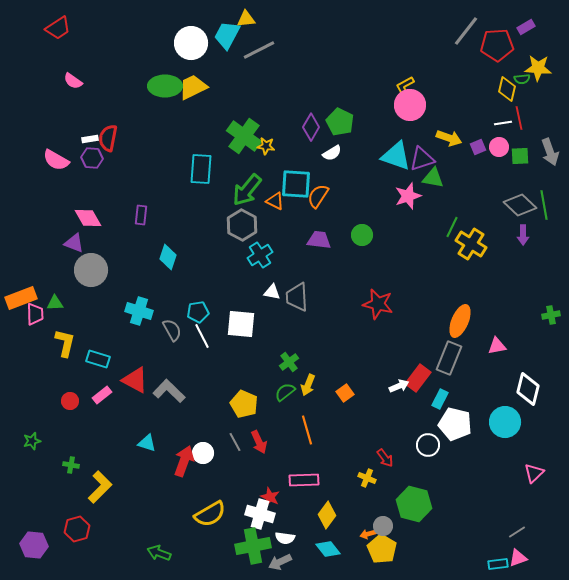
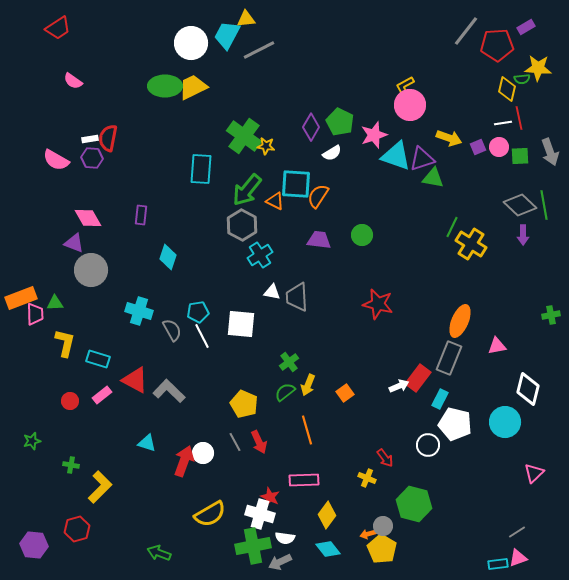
pink star at (408, 196): moved 34 px left, 61 px up
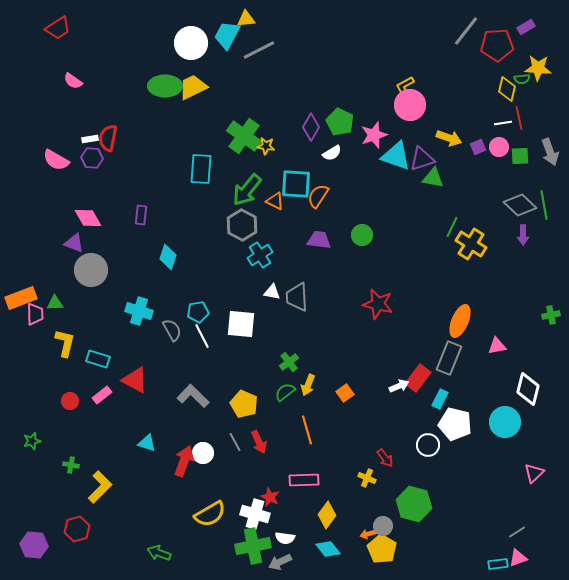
gray L-shape at (169, 391): moved 24 px right, 5 px down
white cross at (260, 514): moved 5 px left
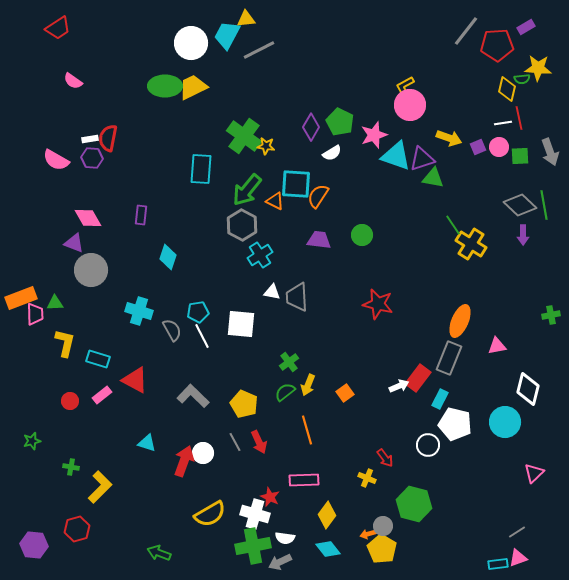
green line at (452, 227): moved 1 px right, 2 px up; rotated 60 degrees counterclockwise
green cross at (71, 465): moved 2 px down
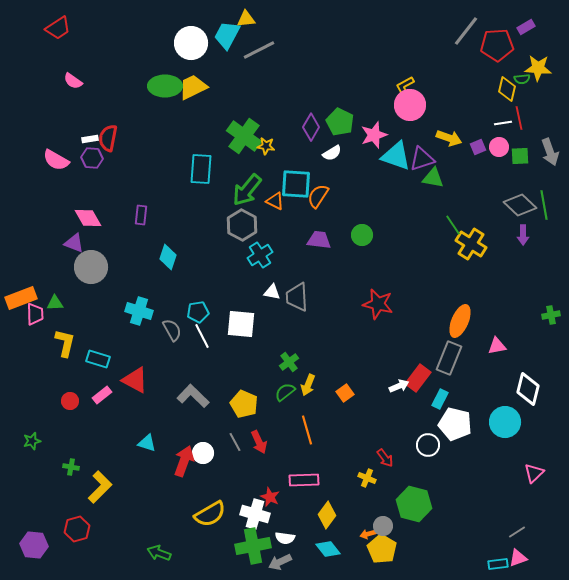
gray circle at (91, 270): moved 3 px up
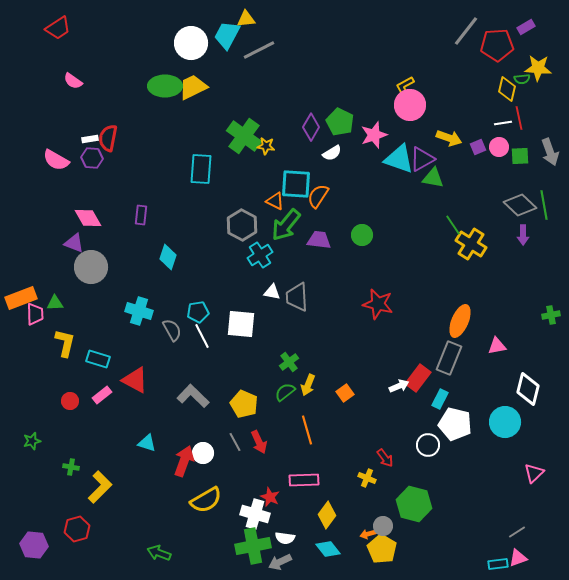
cyan triangle at (396, 156): moved 3 px right, 3 px down
purple triangle at (422, 159): rotated 12 degrees counterclockwise
green arrow at (247, 190): moved 39 px right, 35 px down
yellow semicircle at (210, 514): moved 4 px left, 14 px up
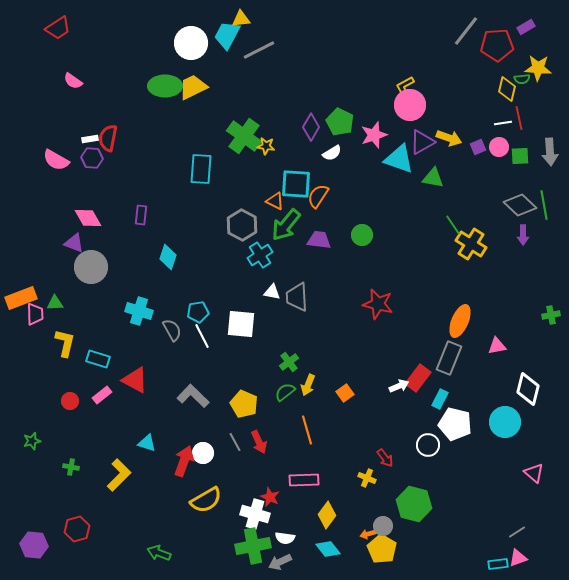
yellow triangle at (246, 19): moved 5 px left
gray arrow at (550, 152): rotated 16 degrees clockwise
purple triangle at (422, 159): moved 17 px up
pink triangle at (534, 473): rotated 35 degrees counterclockwise
yellow L-shape at (100, 487): moved 19 px right, 12 px up
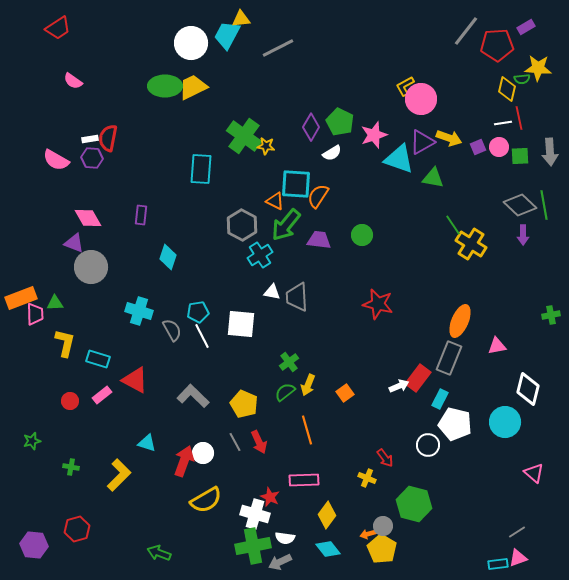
gray line at (259, 50): moved 19 px right, 2 px up
pink circle at (410, 105): moved 11 px right, 6 px up
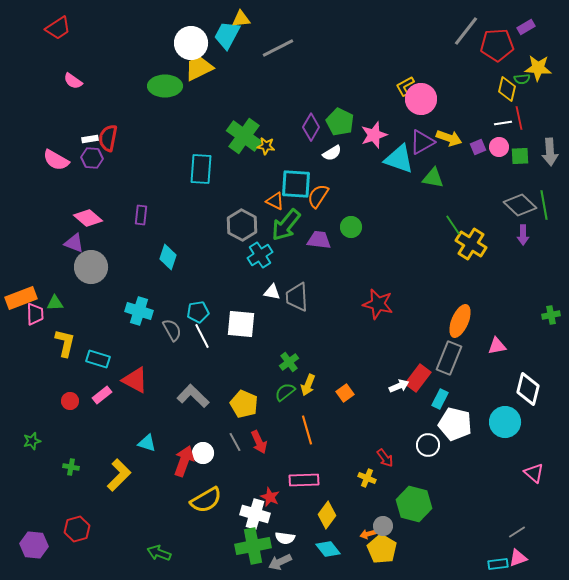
yellow trapezoid at (193, 87): moved 6 px right, 19 px up
pink diamond at (88, 218): rotated 20 degrees counterclockwise
green circle at (362, 235): moved 11 px left, 8 px up
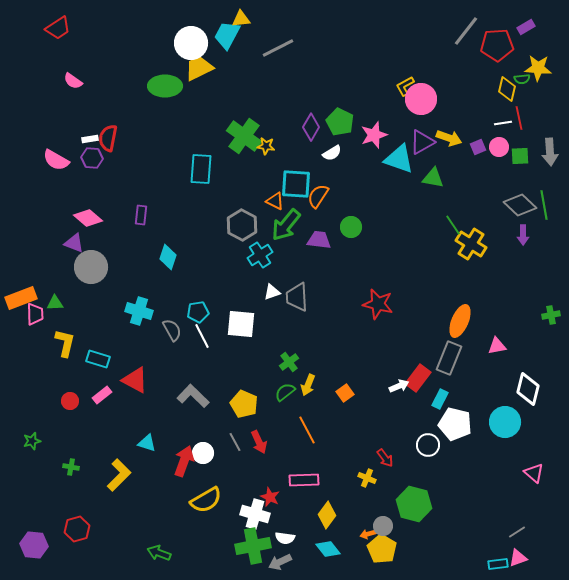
white triangle at (272, 292): rotated 30 degrees counterclockwise
orange line at (307, 430): rotated 12 degrees counterclockwise
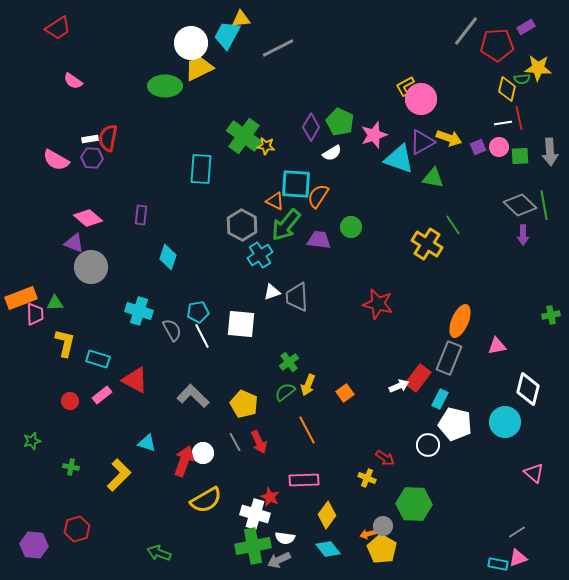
yellow cross at (471, 244): moved 44 px left
red arrow at (385, 458): rotated 18 degrees counterclockwise
green hexagon at (414, 504): rotated 12 degrees counterclockwise
gray arrow at (280, 562): moved 1 px left, 2 px up
cyan rectangle at (498, 564): rotated 18 degrees clockwise
